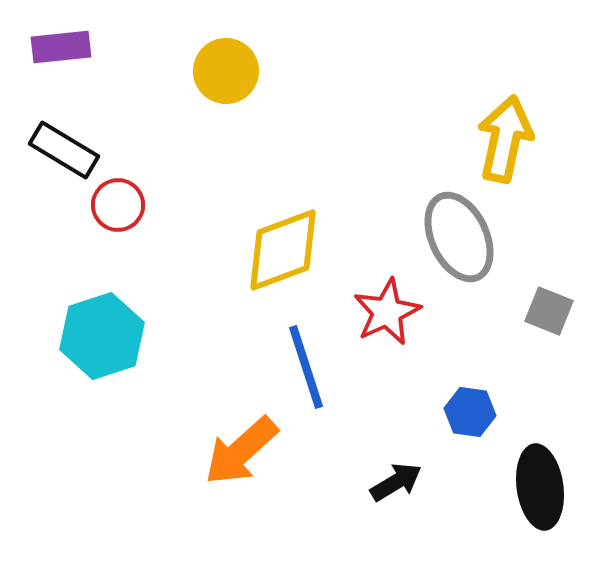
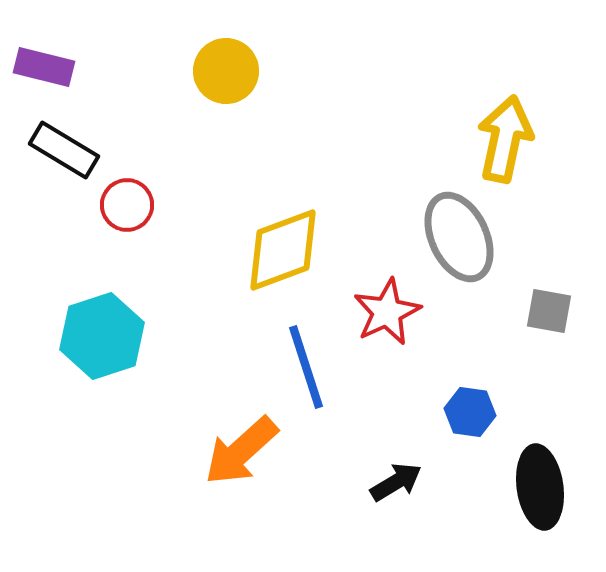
purple rectangle: moved 17 px left, 20 px down; rotated 20 degrees clockwise
red circle: moved 9 px right
gray square: rotated 12 degrees counterclockwise
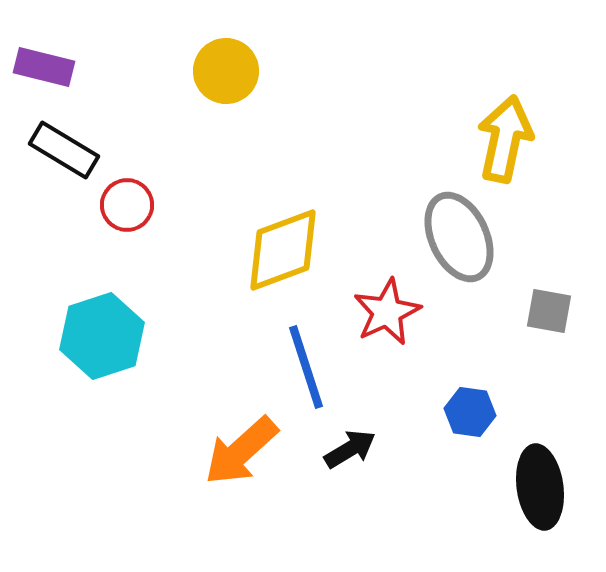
black arrow: moved 46 px left, 33 px up
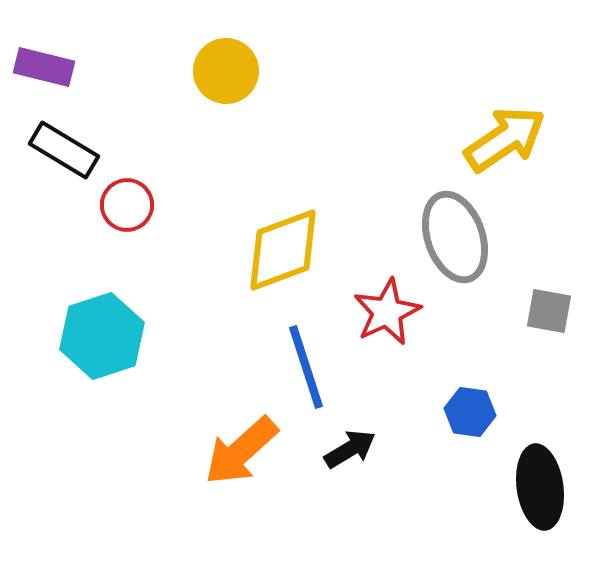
yellow arrow: rotated 44 degrees clockwise
gray ellipse: moved 4 px left; rotated 6 degrees clockwise
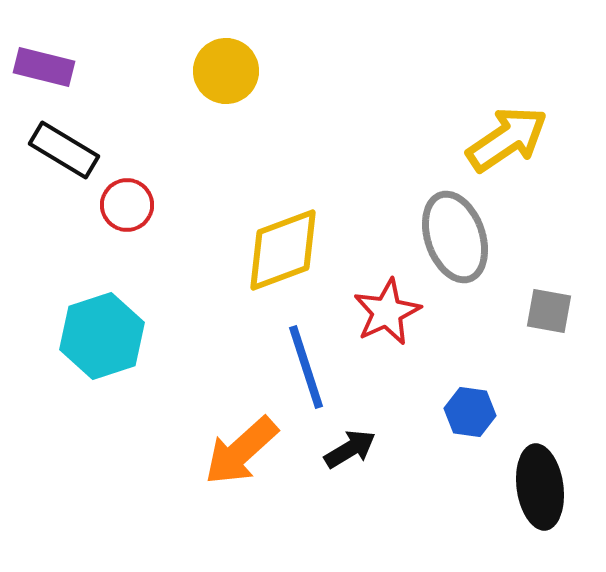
yellow arrow: moved 2 px right
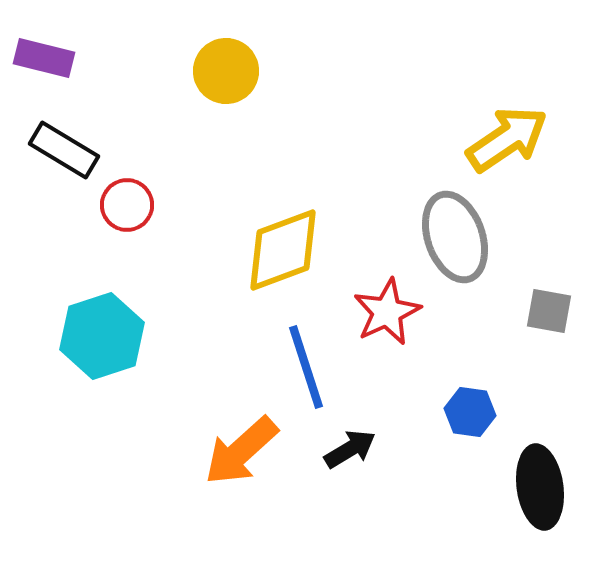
purple rectangle: moved 9 px up
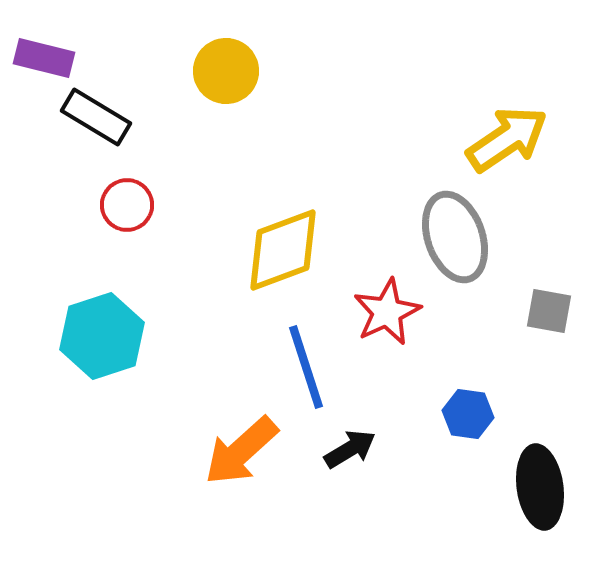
black rectangle: moved 32 px right, 33 px up
blue hexagon: moved 2 px left, 2 px down
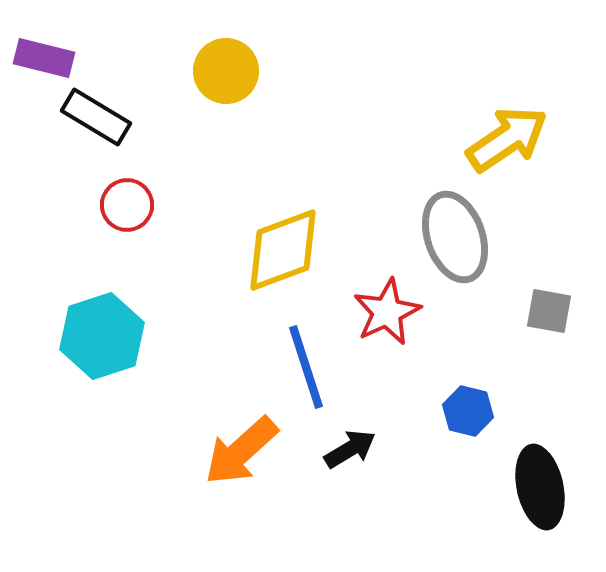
blue hexagon: moved 3 px up; rotated 6 degrees clockwise
black ellipse: rotated 4 degrees counterclockwise
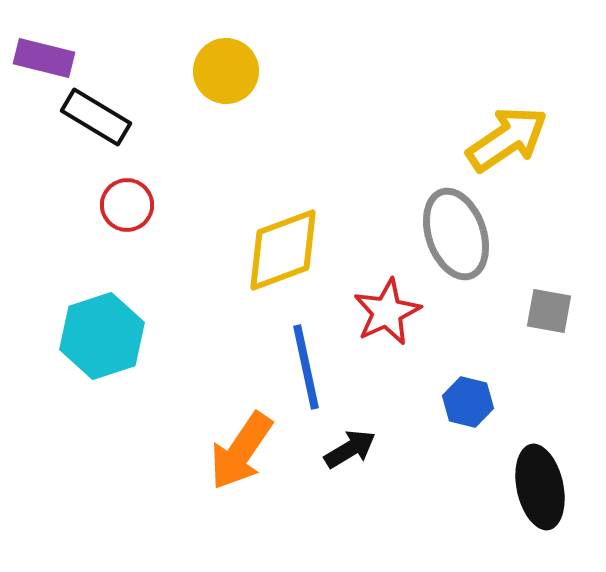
gray ellipse: moved 1 px right, 3 px up
blue line: rotated 6 degrees clockwise
blue hexagon: moved 9 px up
orange arrow: rotated 14 degrees counterclockwise
